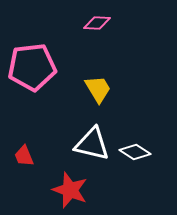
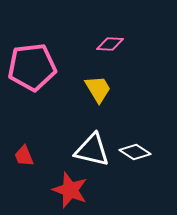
pink diamond: moved 13 px right, 21 px down
white triangle: moved 6 px down
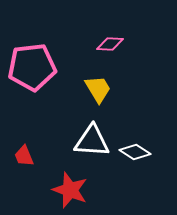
white triangle: moved 9 px up; rotated 9 degrees counterclockwise
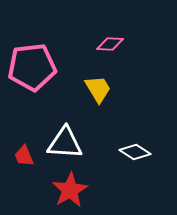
white triangle: moved 27 px left, 2 px down
red star: rotated 21 degrees clockwise
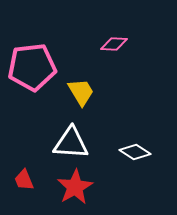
pink diamond: moved 4 px right
yellow trapezoid: moved 17 px left, 3 px down
white triangle: moved 6 px right
red trapezoid: moved 24 px down
red star: moved 5 px right, 3 px up
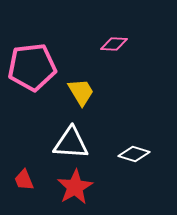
white diamond: moved 1 px left, 2 px down; rotated 16 degrees counterclockwise
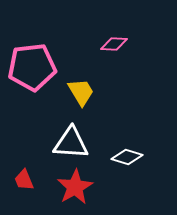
white diamond: moved 7 px left, 3 px down
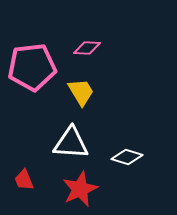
pink diamond: moved 27 px left, 4 px down
red star: moved 5 px right, 2 px down; rotated 6 degrees clockwise
